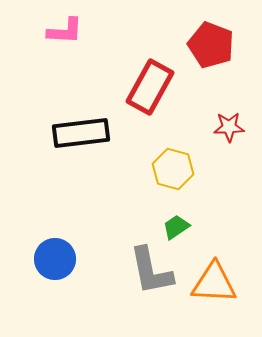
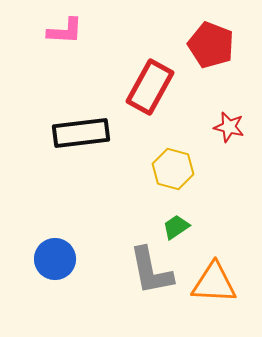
red star: rotated 16 degrees clockwise
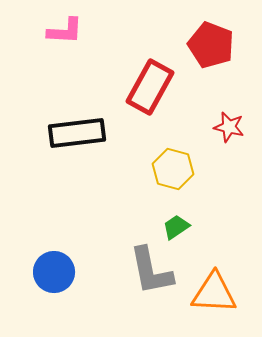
black rectangle: moved 4 px left
blue circle: moved 1 px left, 13 px down
orange triangle: moved 10 px down
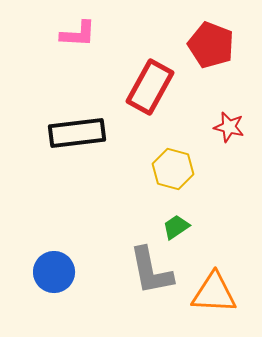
pink L-shape: moved 13 px right, 3 px down
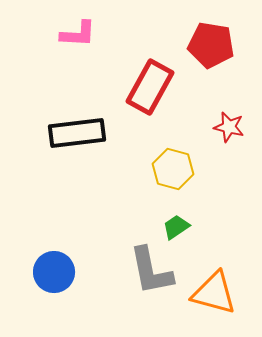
red pentagon: rotated 12 degrees counterclockwise
orange triangle: rotated 12 degrees clockwise
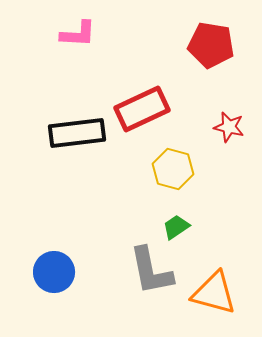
red rectangle: moved 8 px left, 22 px down; rotated 36 degrees clockwise
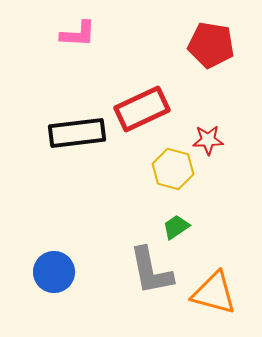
red star: moved 21 px left, 13 px down; rotated 16 degrees counterclockwise
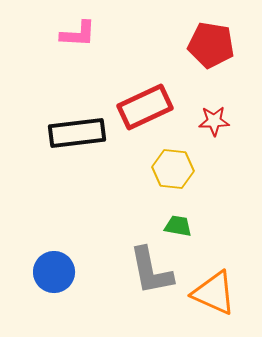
red rectangle: moved 3 px right, 2 px up
red star: moved 6 px right, 19 px up
yellow hexagon: rotated 9 degrees counterclockwise
green trapezoid: moved 2 px right, 1 px up; rotated 44 degrees clockwise
orange triangle: rotated 9 degrees clockwise
